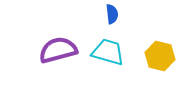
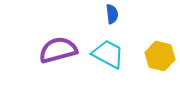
cyan trapezoid: moved 2 px down; rotated 12 degrees clockwise
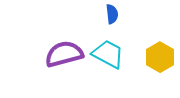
purple semicircle: moved 6 px right, 4 px down
yellow hexagon: moved 1 px down; rotated 16 degrees clockwise
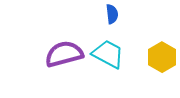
yellow hexagon: moved 2 px right
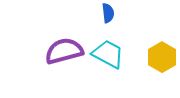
blue semicircle: moved 4 px left, 1 px up
purple semicircle: moved 3 px up
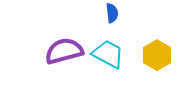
blue semicircle: moved 4 px right
yellow hexagon: moved 5 px left, 2 px up
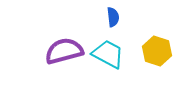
blue semicircle: moved 1 px right, 4 px down
yellow hexagon: moved 4 px up; rotated 12 degrees counterclockwise
